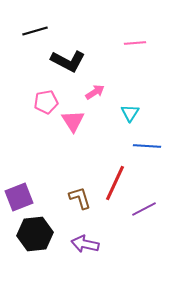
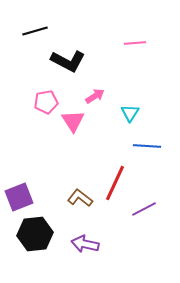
pink arrow: moved 4 px down
brown L-shape: rotated 35 degrees counterclockwise
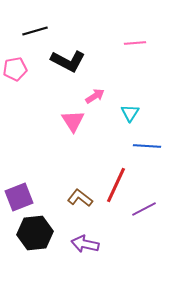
pink pentagon: moved 31 px left, 33 px up
red line: moved 1 px right, 2 px down
black hexagon: moved 1 px up
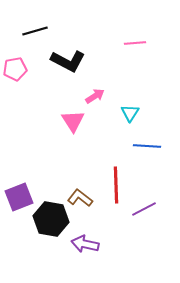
red line: rotated 27 degrees counterclockwise
black hexagon: moved 16 px right, 14 px up; rotated 16 degrees clockwise
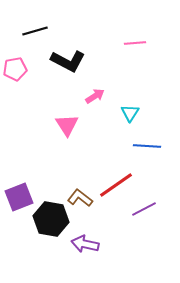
pink triangle: moved 6 px left, 4 px down
red line: rotated 57 degrees clockwise
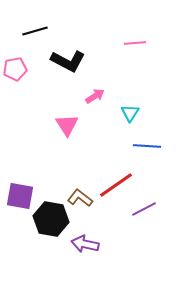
purple square: moved 1 px right, 1 px up; rotated 32 degrees clockwise
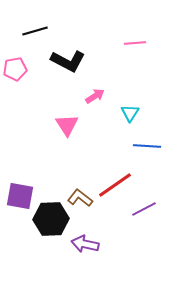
red line: moved 1 px left
black hexagon: rotated 12 degrees counterclockwise
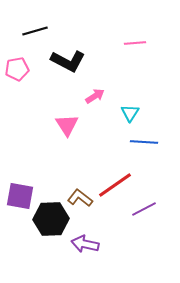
pink pentagon: moved 2 px right
blue line: moved 3 px left, 4 px up
